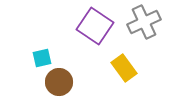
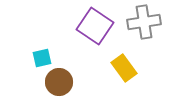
gray cross: rotated 16 degrees clockwise
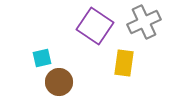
gray cross: rotated 16 degrees counterclockwise
yellow rectangle: moved 5 px up; rotated 44 degrees clockwise
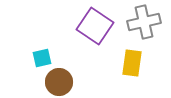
gray cross: rotated 12 degrees clockwise
yellow rectangle: moved 8 px right
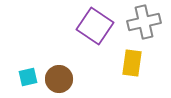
cyan square: moved 14 px left, 19 px down
brown circle: moved 3 px up
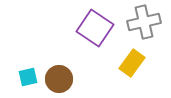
purple square: moved 2 px down
yellow rectangle: rotated 28 degrees clockwise
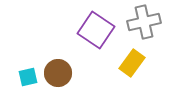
purple square: moved 1 px right, 2 px down
brown circle: moved 1 px left, 6 px up
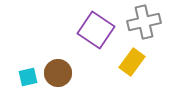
yellow rectangle: moved 1 px up
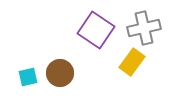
gray cross: moved 6 px down
brown circle: moved 2 px right
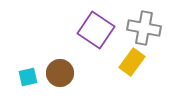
gray cross: rotated 24 degrees clockwise
